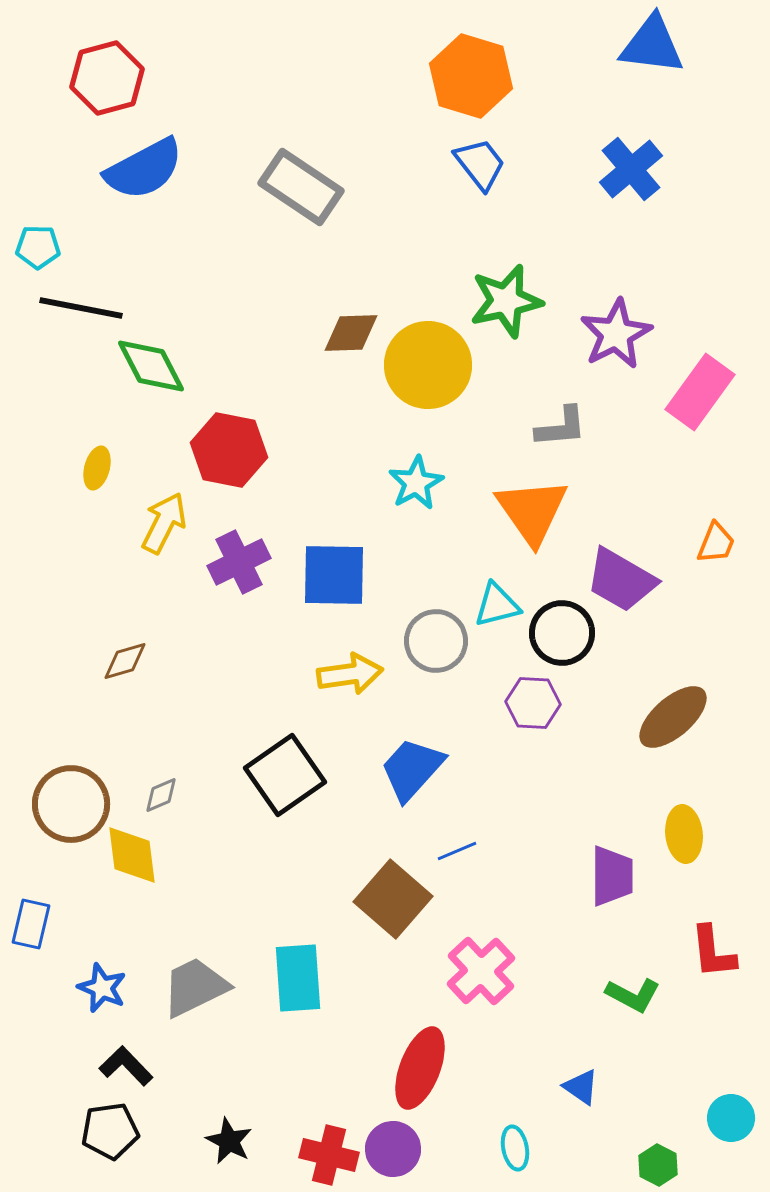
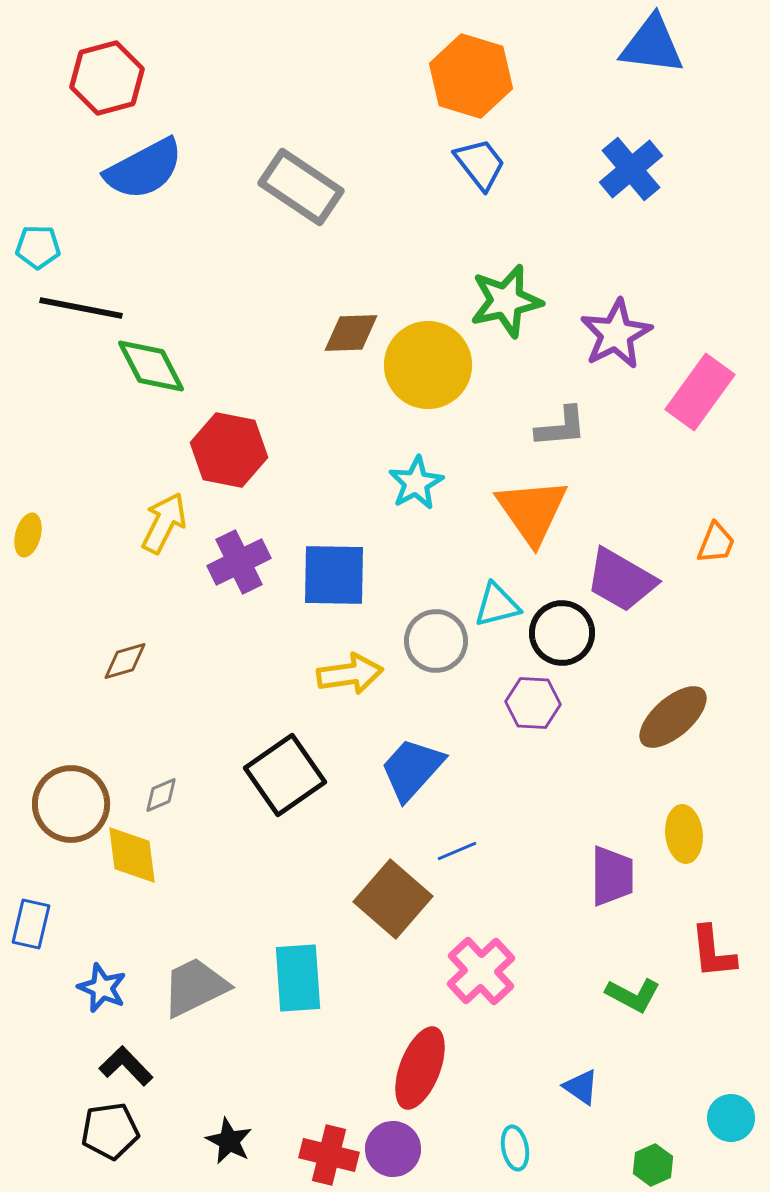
yellow ellipse at (97, 468): moved 69 px left, 67 px down
green hexagon at (658, 1165): moved 5 px left; rotated 9 degrees clockwise
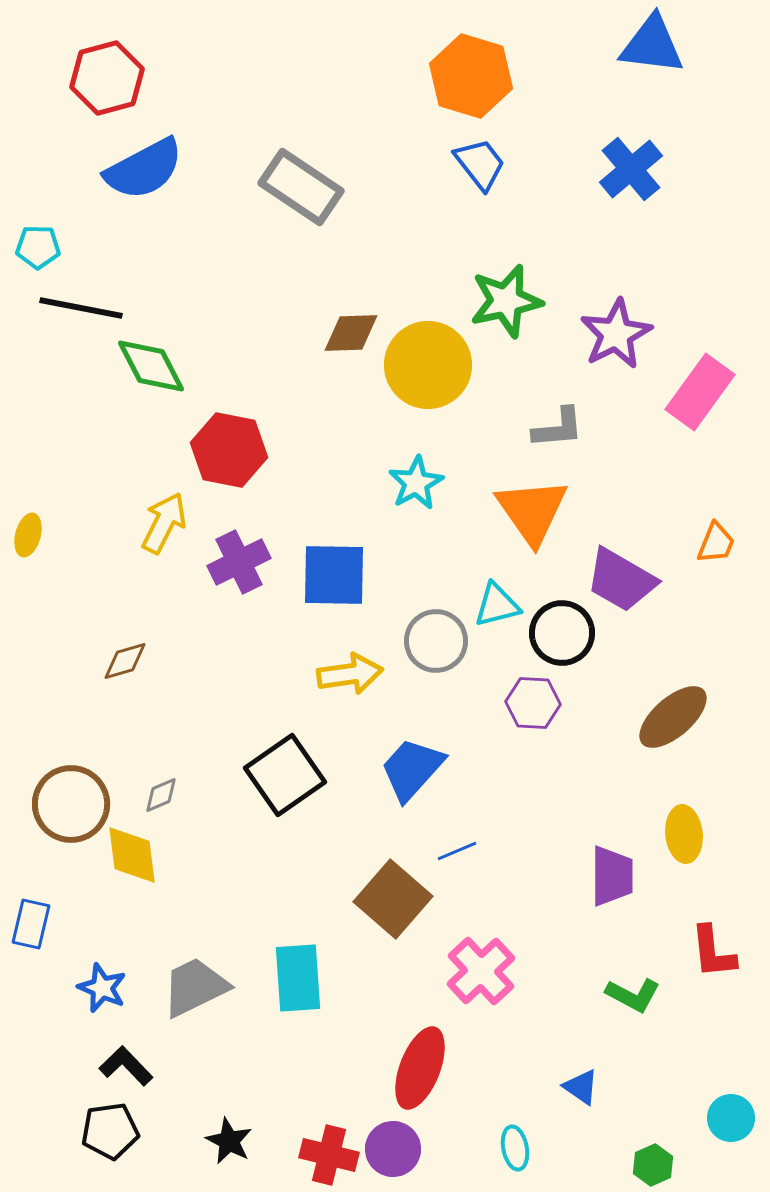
gray L-shape at (561, 427): moved 3 px left, 1 px down
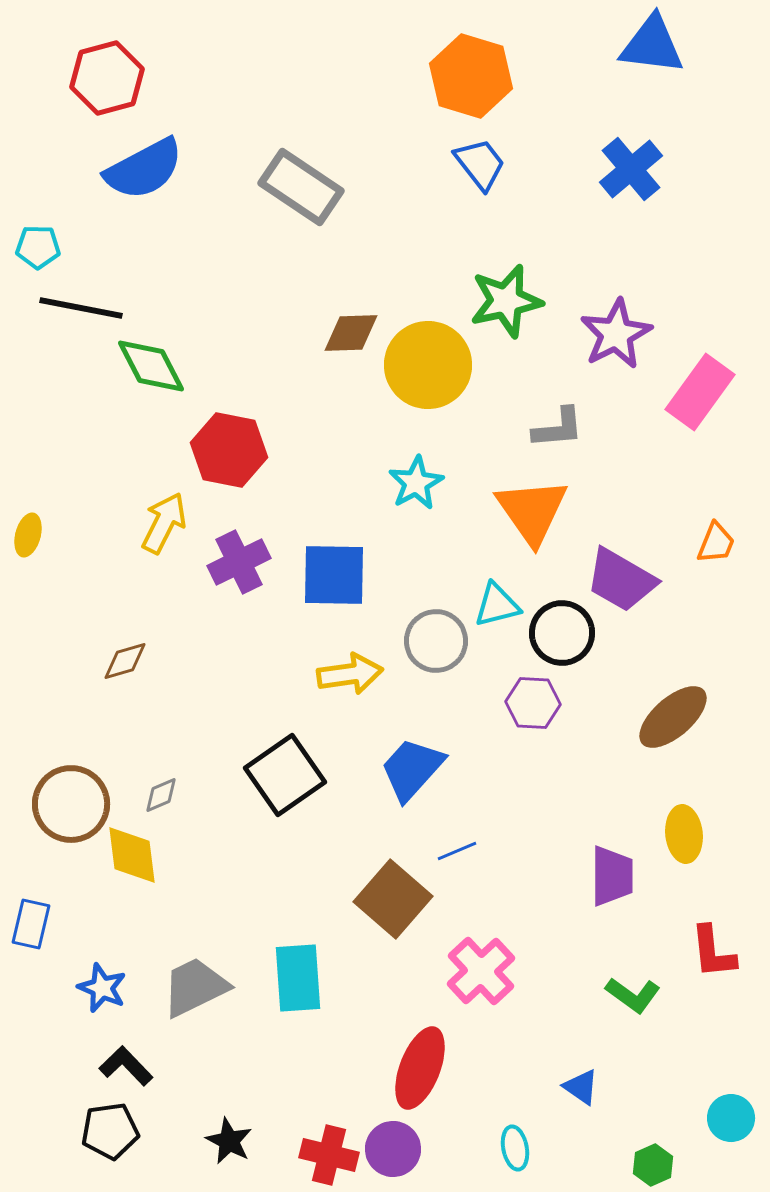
green L-shape at (633, 995): rotated 8 degrees clockwise
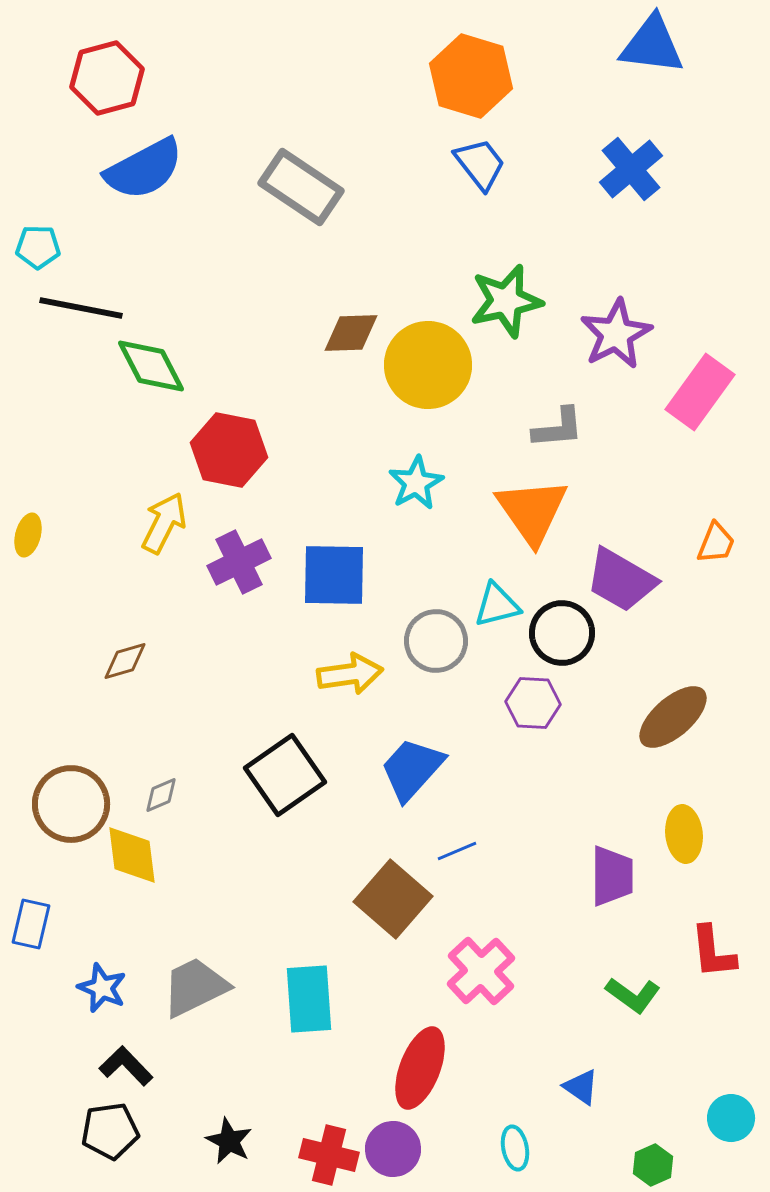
cyan rectangle at (298, 978): moved 11 px right, 21 px down
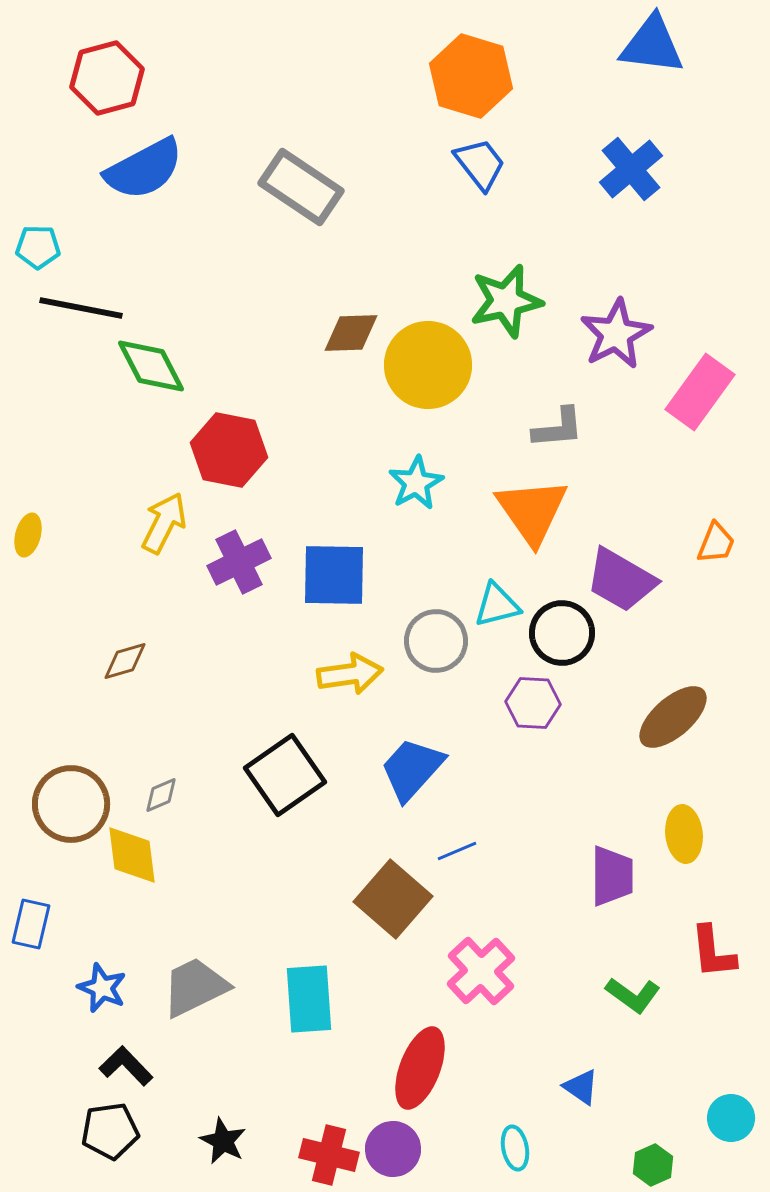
black star at (229, 1141): moved 6 px left
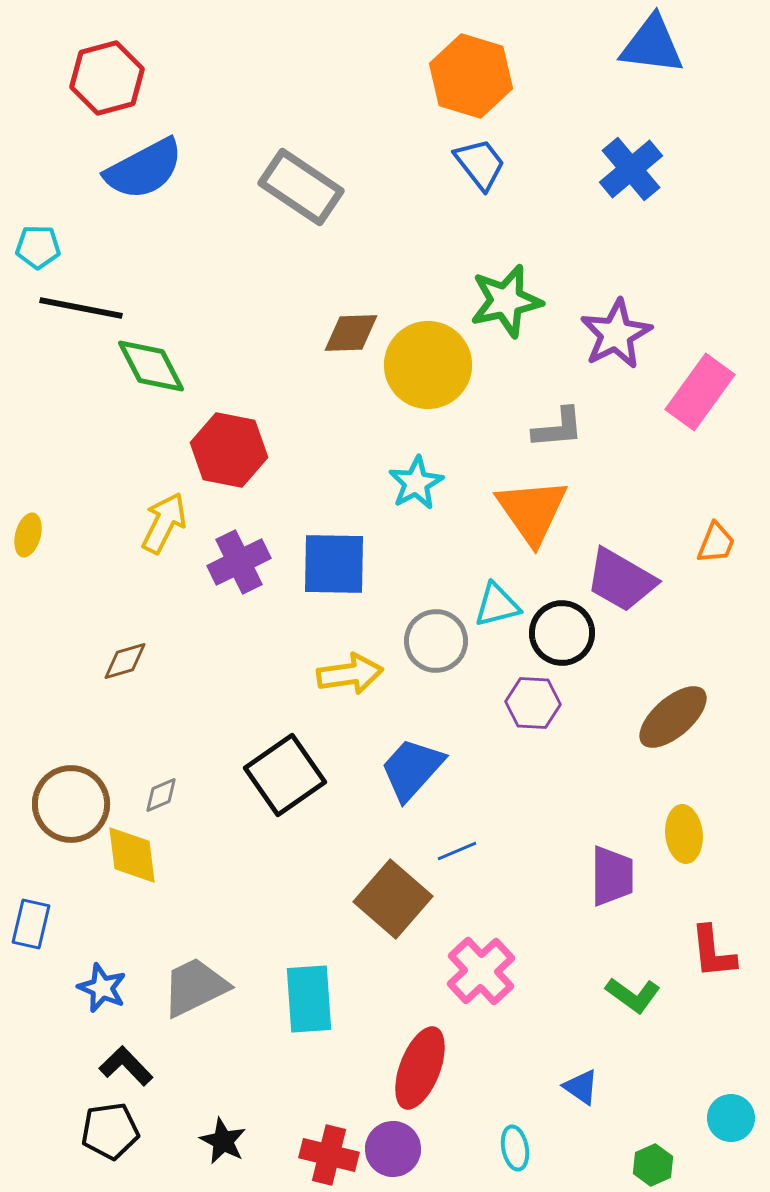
blue square at (334, 575): moved 11 px up
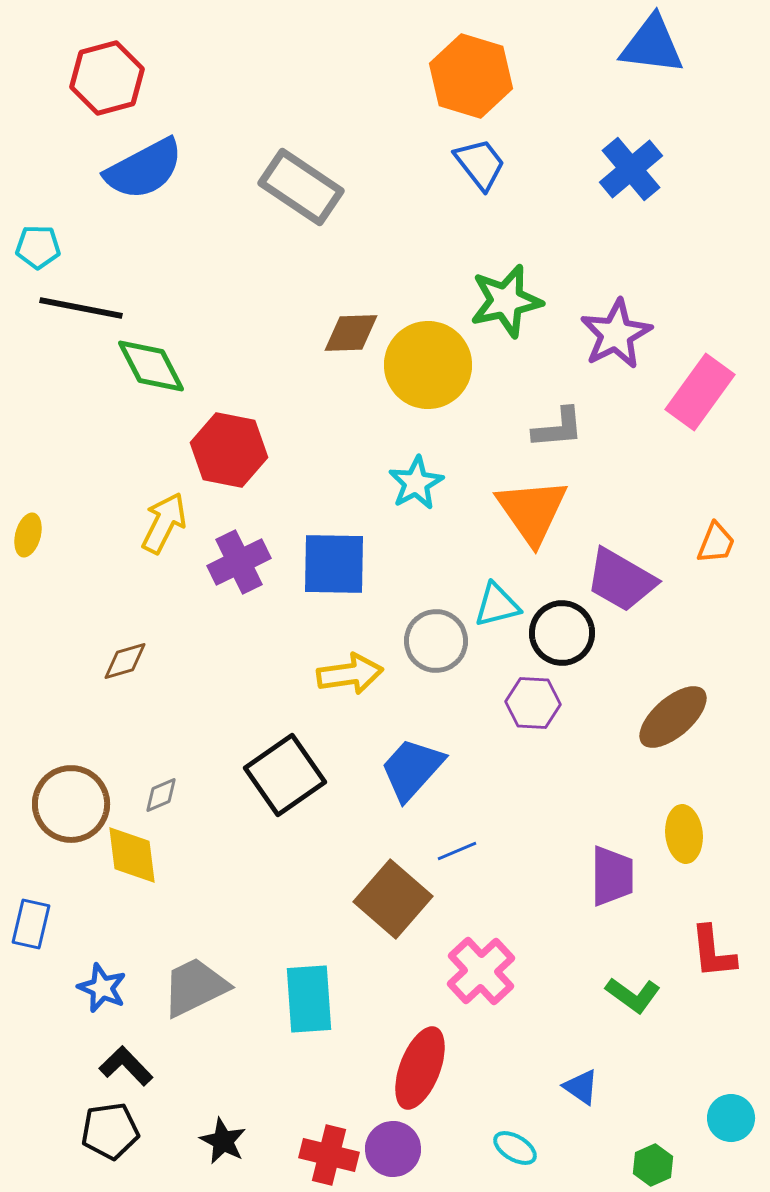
cyan ellipse at (515, 1148): rotated 48 degrees counterclockwise
